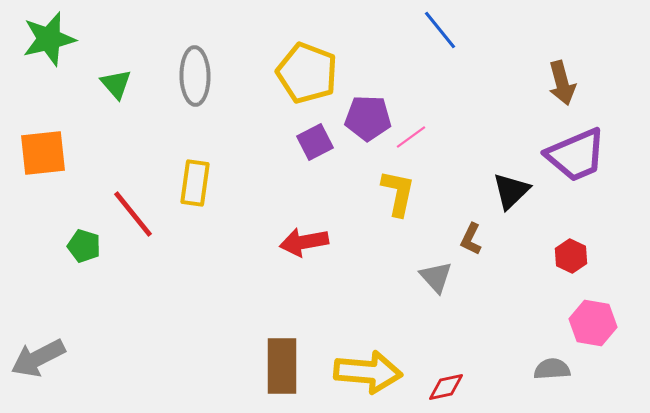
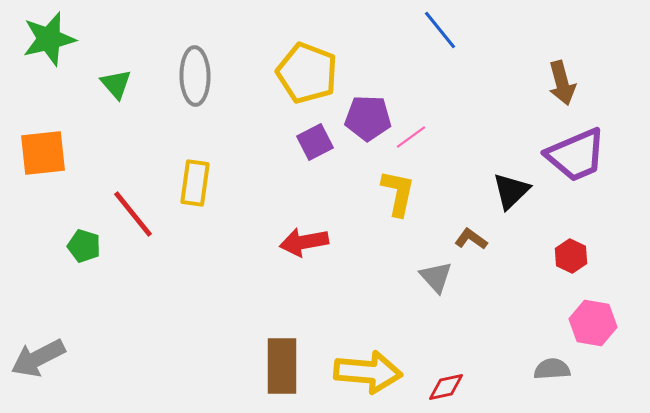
brown L-shape: rotated 100 degrees clockwise
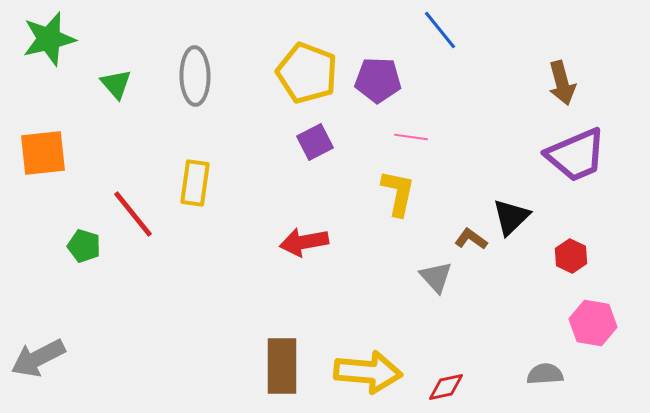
purple pentagon: moved 10 px right, 38 px up
pink line: rotated 44 degrees clockwise
black triangle: moved 26 px down
gray semicircle: moved 7 px left, 5 px down
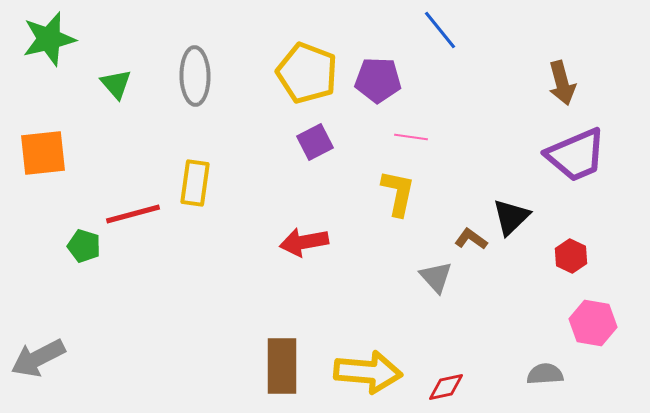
red line: rotated 66 degrees counterclockwise
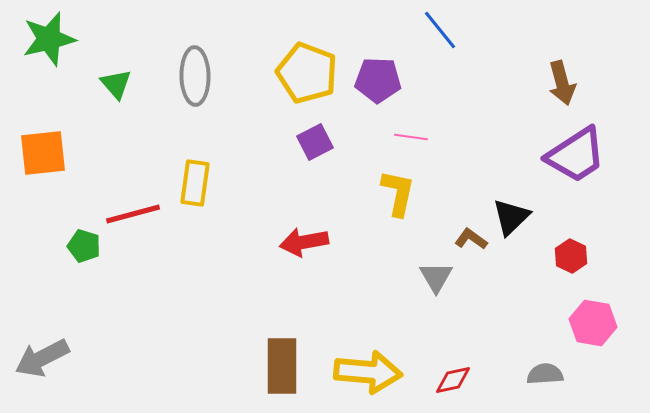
purple trapezoid: rotated 10 degrees counterclockwise
gray triangle: rotated 12 degrees clockwise
gray arrow: moved 4 px right
red diamond: moved 7 px right, 7 px up
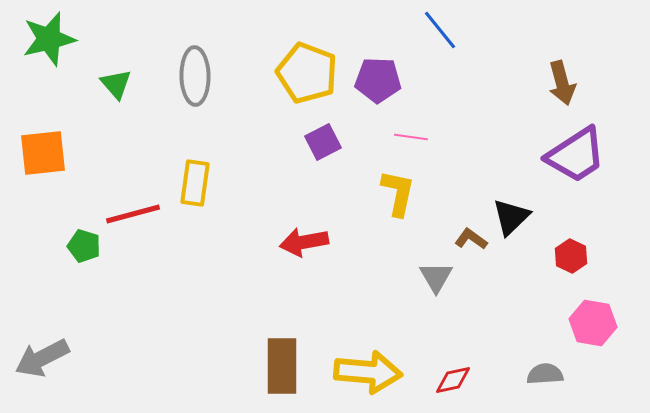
purple square: moved 8 px right
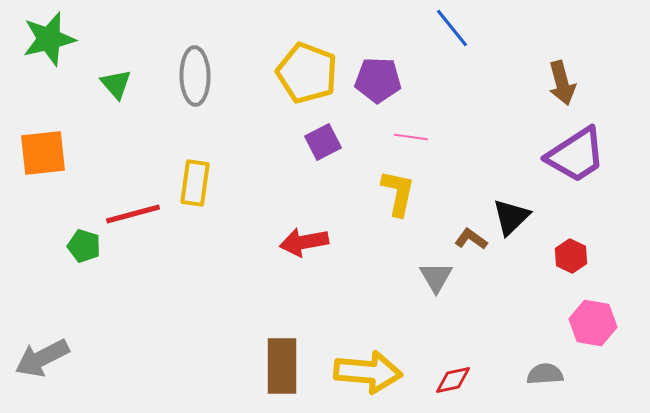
blue line: moved 12 px right, 2 px up
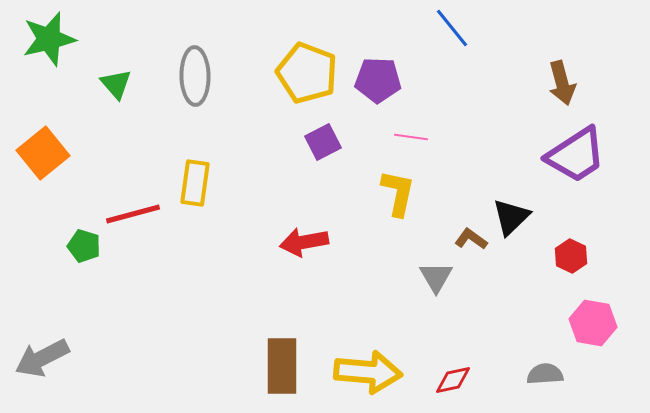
orange square: rotated 33 degrees counterclockwise
